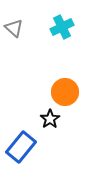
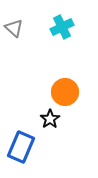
blue rectangle: rotated 16 degrees counterclockwise
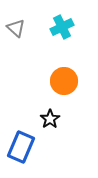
gray triangle: moved 2 px right
orange circle: moved 1 px left, 11 px up
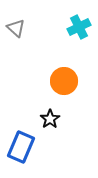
cyan cross: moved 17 px right
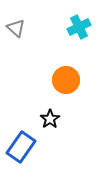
orange circle: moved 2 px right, 1 px up
blue rectangle: rotated 12 degrees clockwise
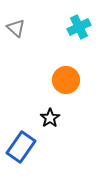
black star: moved 1 px up
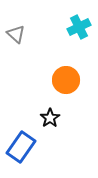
gray triangle: moved 6 px down
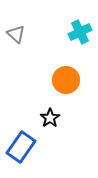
cyan cross: moved 1 px right, 5 px down
